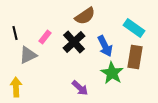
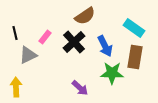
green star: rotated 30 degrees counterclockwise
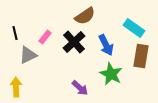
blue arrow: moved 1 px right, 1 px up
brown rectangle: moved 6 px right, 1 px up
green star: moved 1 px left, 1 px down; rotated 25 degrees clockwise
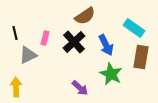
pink rectangle: moved 1 px down; rotated 24 degrees counterclockwise
brown rectangle: moved 1 px down
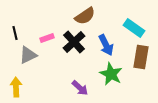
pink rectangle: moved 2 px right; rotated 56 degrees clockwise
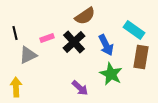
cyan rectangle: moved 2 px down
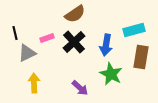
brown semicircle: moved 10 px left, 2 px up
cyan rectangle: rotated 50 degrees counterclockwise
blue arrow: rotated 35 degrees clockwise
gray triangle: moved 1 px left, 2 px up
yellow arrow: moved 18 px right, 4 px up
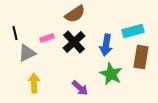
cyan rectangle: moved 1 px left, 1 px down
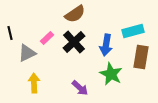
black line: moved 5 px left
pink rectangle: rotated 24 degrees counterclockwise
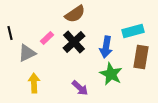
blue arrow: moved 2 px down
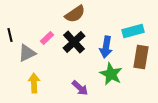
black line: moved 2 px down
